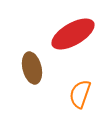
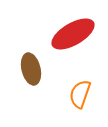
brown ellipse: moved 1 px left, 1 px down
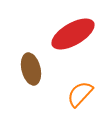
orange semicircle: rotated 24 degrees clockwise
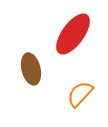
red ellipse: rotated 24 degrees counterclockwise
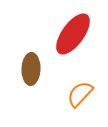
brown ellipse: rotated 16 degrees clockwise
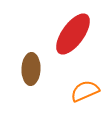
orange semicircle: moved 5 px right, 3 px up; rotated 24 degrees clockwise
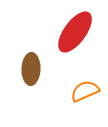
red ellipse: moved 2 px right, 2 px up
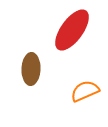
red ellipse: moved 3 px left, 2 px up
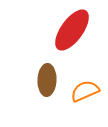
brown ellipse: moved 16 px right, 11 px down
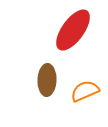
red ellipse: moved 1 px right
